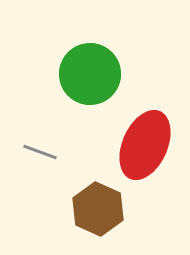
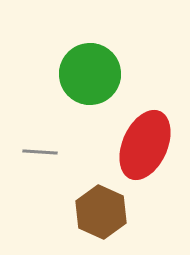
gray line: rotated 16 degrees counterclockwise
brown hexagon: moved 3 px right, 3 px down
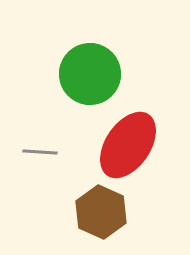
red ellipse: moved 17 px left; rotated 10 degrees clockwise
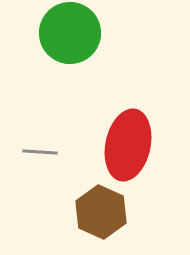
green circle: moved 20 px left, 41 px up
red ellipse: rotated 22 degrees counterclockwise
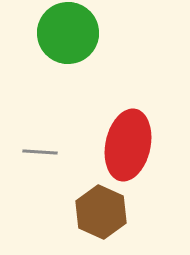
green circle: moved 2 px left
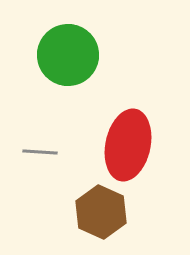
green circle: moved 22 px down
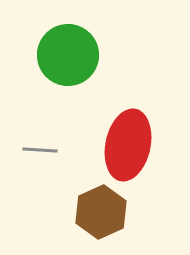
gray line: moved 2 px up
brown hexagon: rotated 12 degrees clockwise
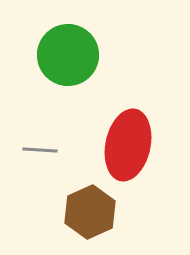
brown hexagon: moved 11 px left
